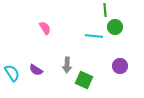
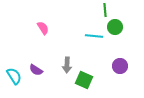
pink semicircle: moved 2 px left
cyan semicircle: moved 2 px right, 3 px down
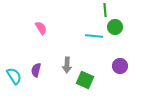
pink semicircle: moved 2 px left
purple semicircle: rotated 72 degrees clockwise
green square: moved 1 px right
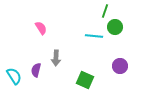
green line: moved 1 px down; rotated 24 degrees clockwise
gray arrow: moved 11 px left, 7 px up
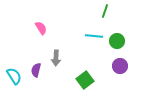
green circle: moved 2 px right, 14 px down
green square: rotated 30 degrees clockwise
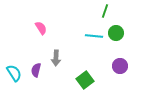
green circle: moved 1 px left, 8 px up
cyan semicircle: moved 3 px up
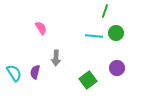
purple circle: moved 3 px left, 2 px down
purple semicircle: moved 1 px left, 2 px down
green square: moved 3 px right
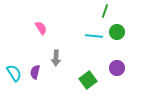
green circle: moved 1 px right, 1 px up
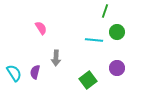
cyan line: moved 4 px down
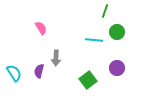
purple semicircle: moved 4 px right, 1 px up
